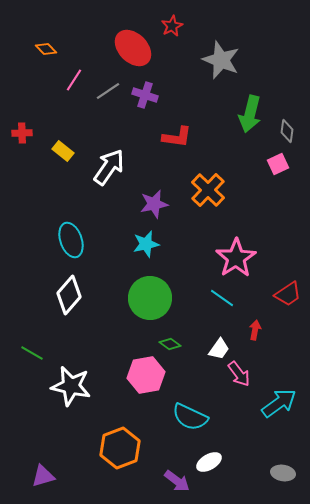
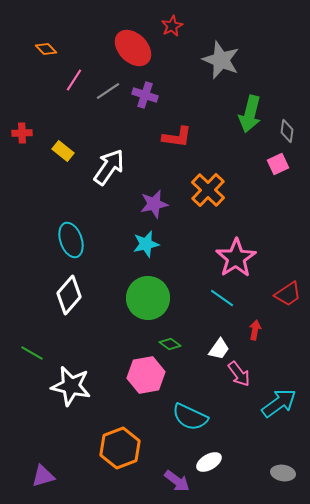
green circle: moved 2 px left
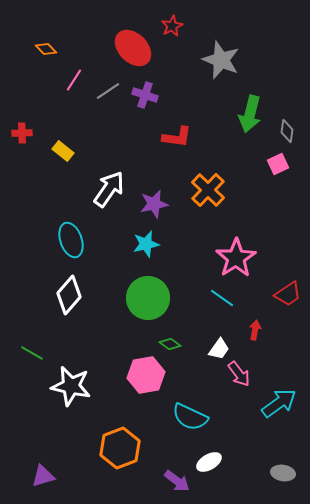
white arrow: moved 22 px down
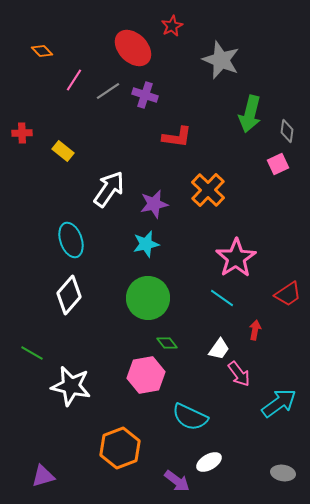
orange diamond: moved 4 px left, 2 px down
green diamond: moved 3 px left, 1 px up; rotated 15 degrees clockwise
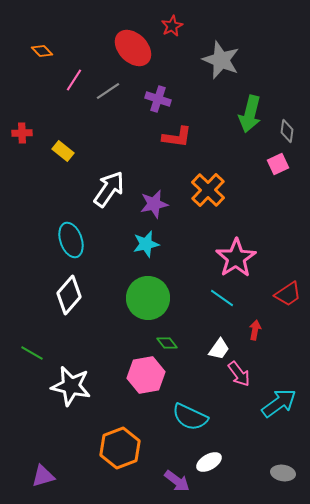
purple cross: moved 13 px right, 4 px down
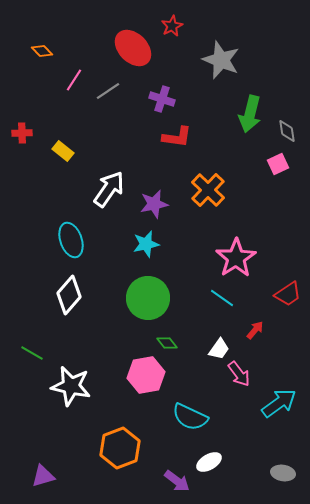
purple cross: moved 4 px right
gray diamond: rotated 15 degrees counterclockwise
red arrow: rotated 30 degrees clockwise
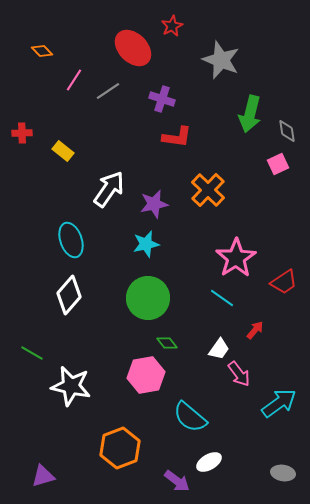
red trapezoid: moved 4 px left, 12 px up
cyan semicircle: rotated 15 degrees clockwise
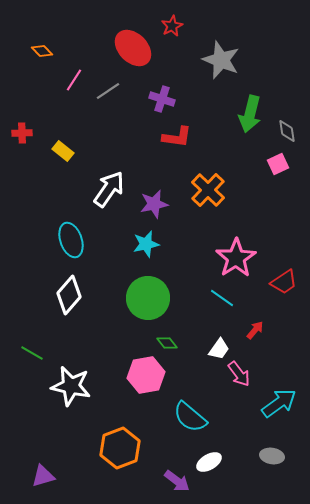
gray ellipse: moved 11 px left, 17 px up
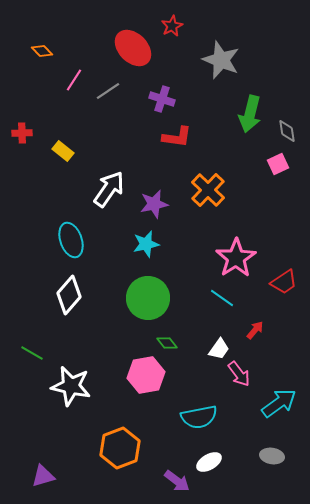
cyan semicircle: moved 9 px right; rotated 51 degrees counterclockwise
